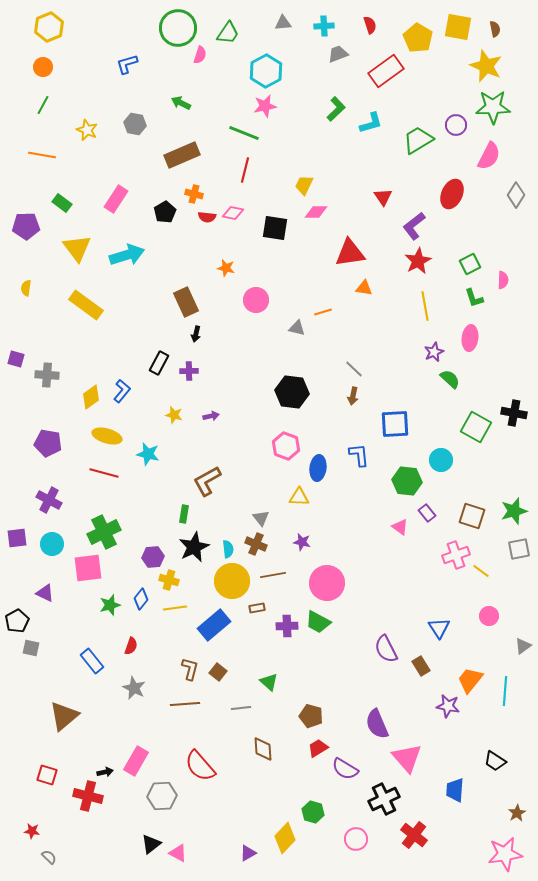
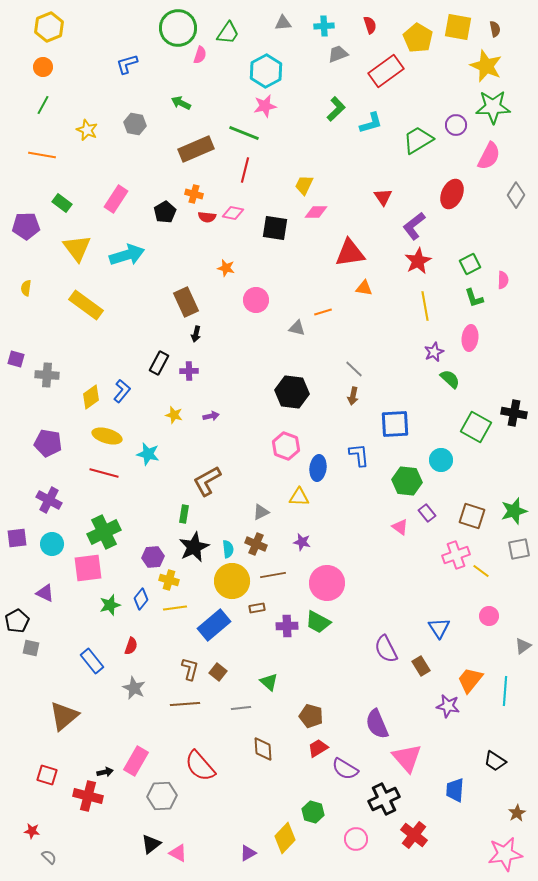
brown rectangle at (182, 155): moved 14 px right, 6 px up
gray triangle at (261, 518): moved 6 px up; rotated 42 degrees clockwise
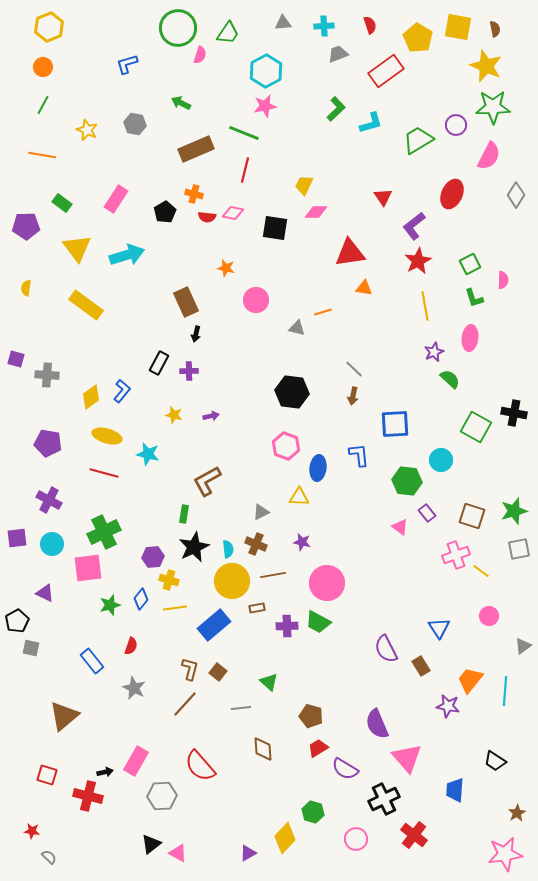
brown line at (185, 704): rotated 44 degrees counterclockwise
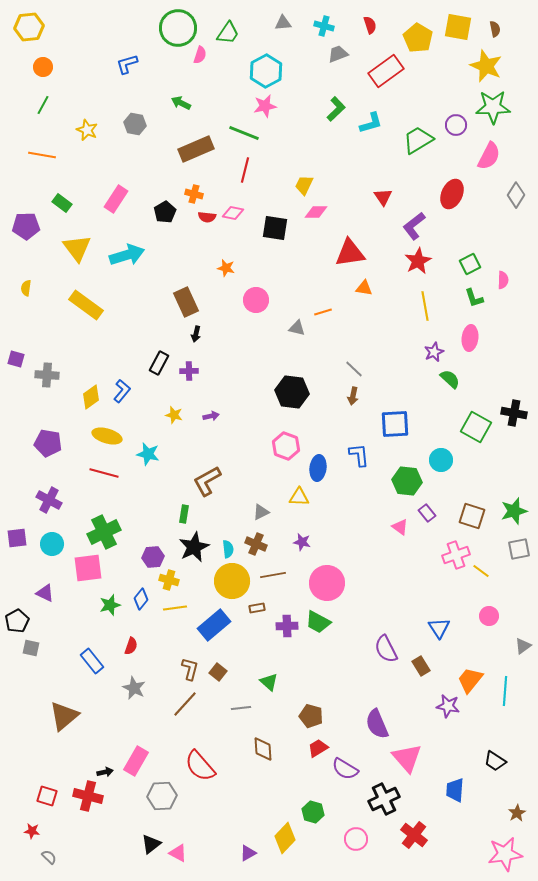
cyan cross at (324, 26): rotated 18 degrees clockwise
yellow hexagon at (49, 27): moved 20 px left; rotated 16 degrees clockwise
red square at (47, 775): moved 21 px down
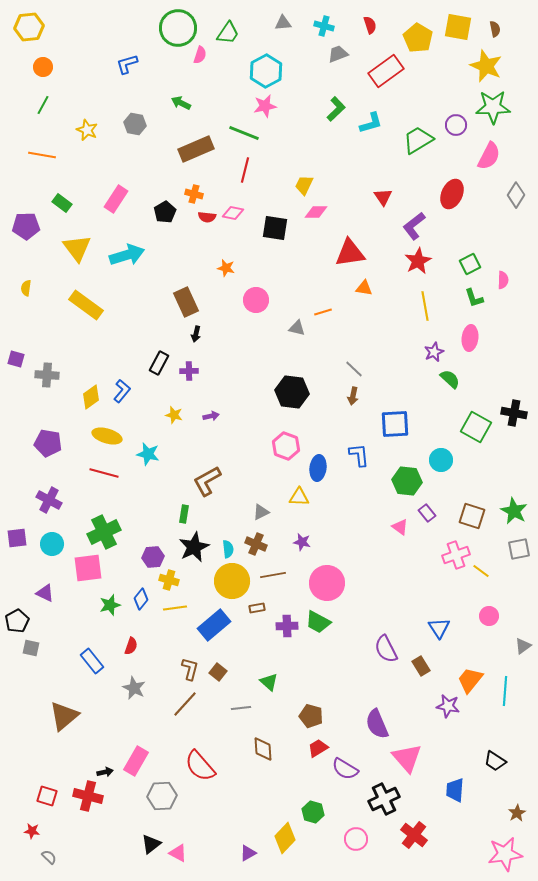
green star at (514, 511): rotated 28 degrees counterclockwise
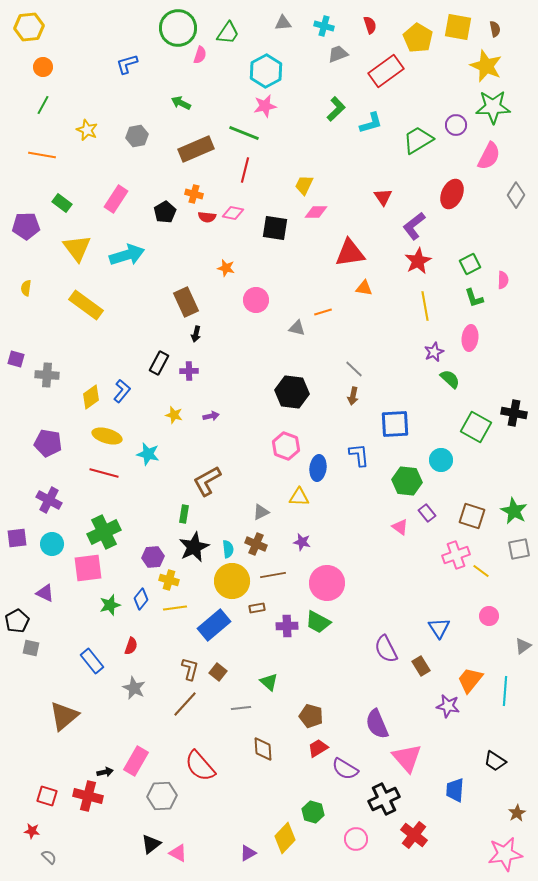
gray hexagon at (135, 124): moved 2 px right, 12 px down; rotated 20 degrees counterclockwise
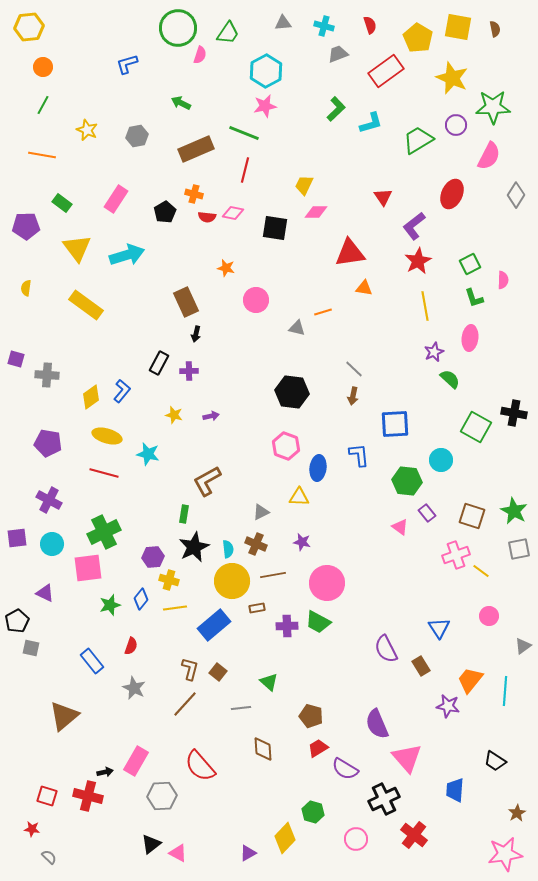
yellow star at (486, 66): moved 34 px left, 12 px down
red star at (32, 831): moved 2 px up
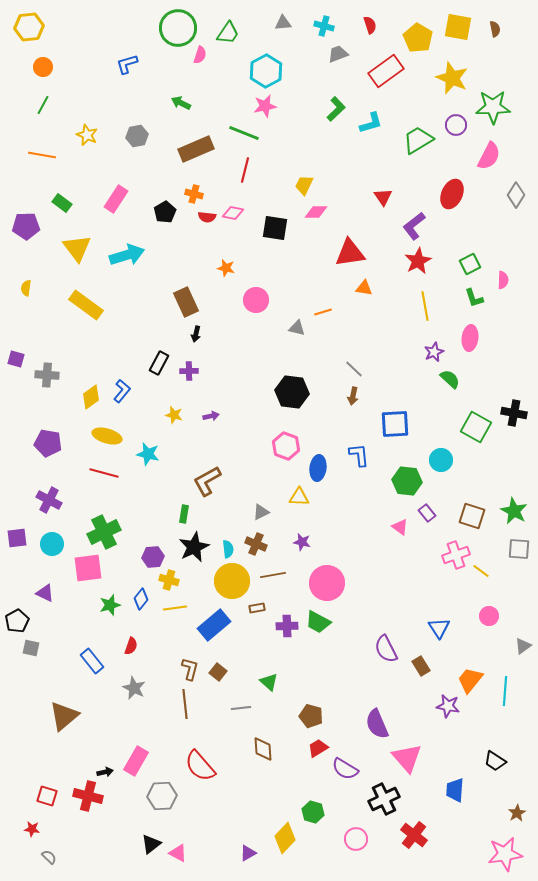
yellow star at (87, 130): moved 5 px down
gray square at (519, 549): rotated 15 degrees clockwise
brown line at (185, 704): rotated 48 degrees counterclockwise
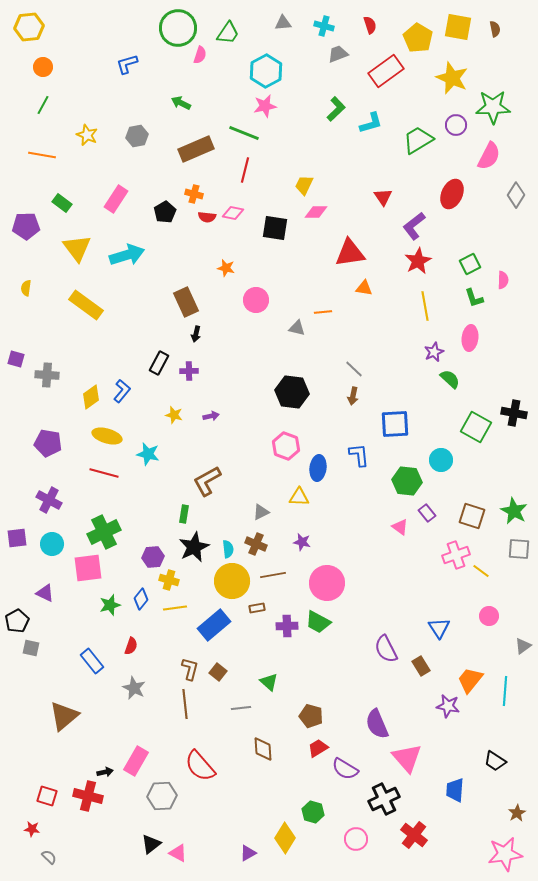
orange line at (323, 312): rotated 12 degrees clockwise
yellow diamond at (285, 838): rotated 12 degrees counterclockwise
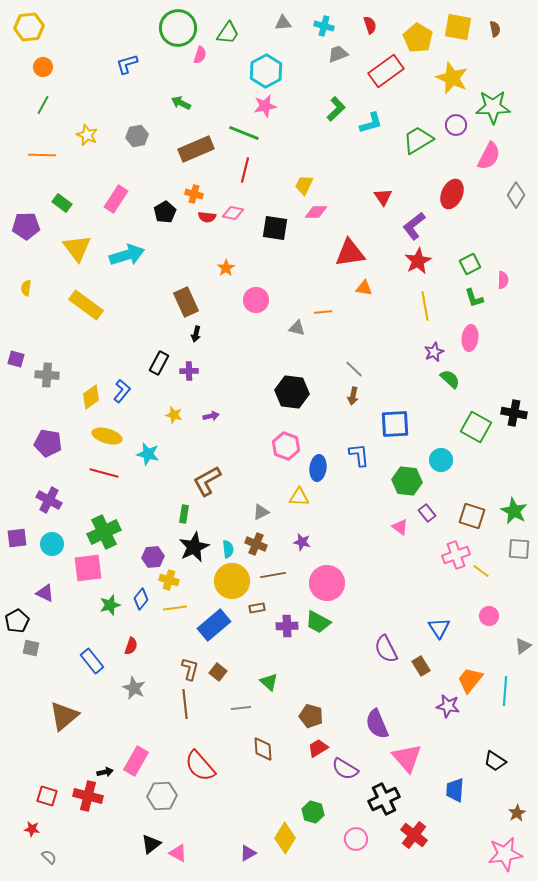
orange line at (42, 155): rotated 8 degrees counterclockwise
orange star at (226, 268): rotated 24 degrees clockwise
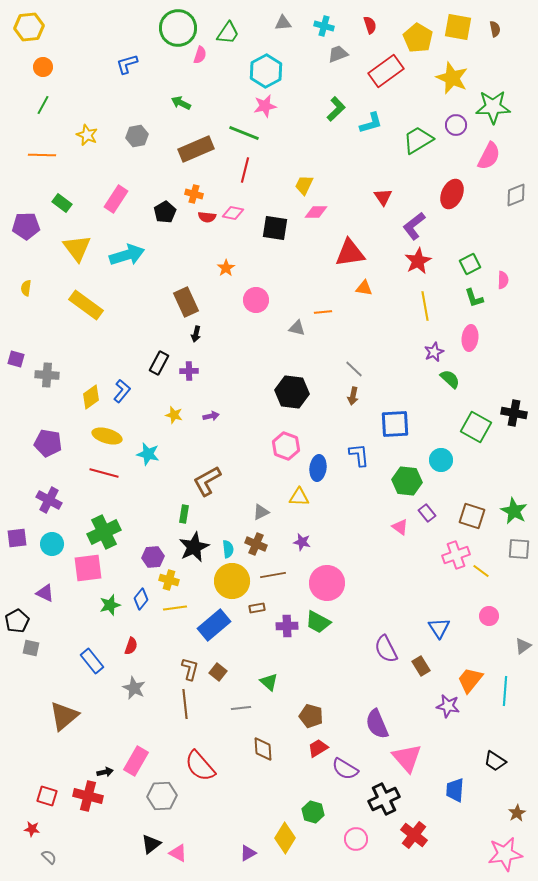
gray diamond at (516, 195): rotated 35 degrees clockwise
